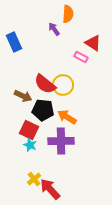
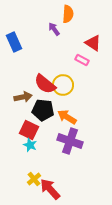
pink rectangle: moved 1 px right, 3 px down
brown arrow: moved 1 px down; rotated 36 degrees counterclockwise
purple cross: moved 9 px right; rotated 20 degrees clockwise
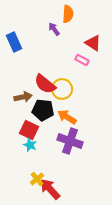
yellow circle: moved 1 px left, 4 px down
yellow cross: moved 3 px right
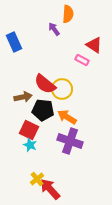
red triangle: moved 1 px right, 2 px down
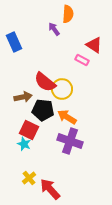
red semicircle: moved 2 px up
cyan star: moved 6 px left, 1 px up
yellow cross: moved 8 px left, 1 px up
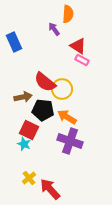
red triangle: moved 16 px left, 1 px down
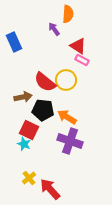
yellow circle: moved 4 px right, 9 px up
